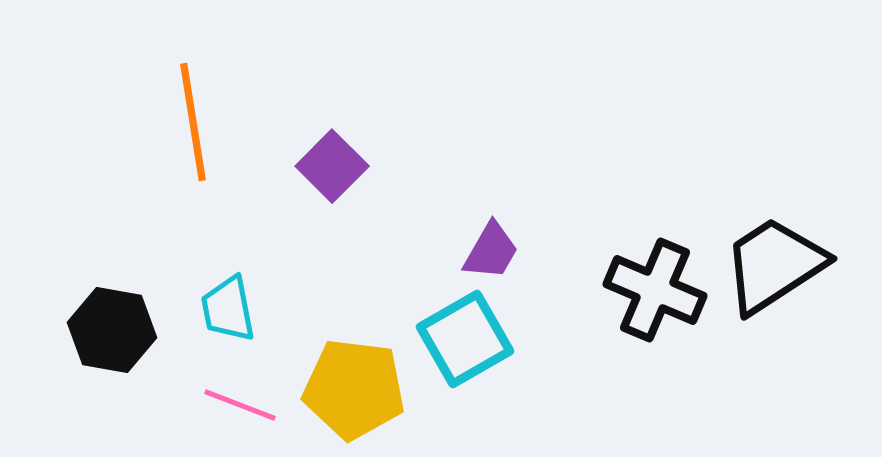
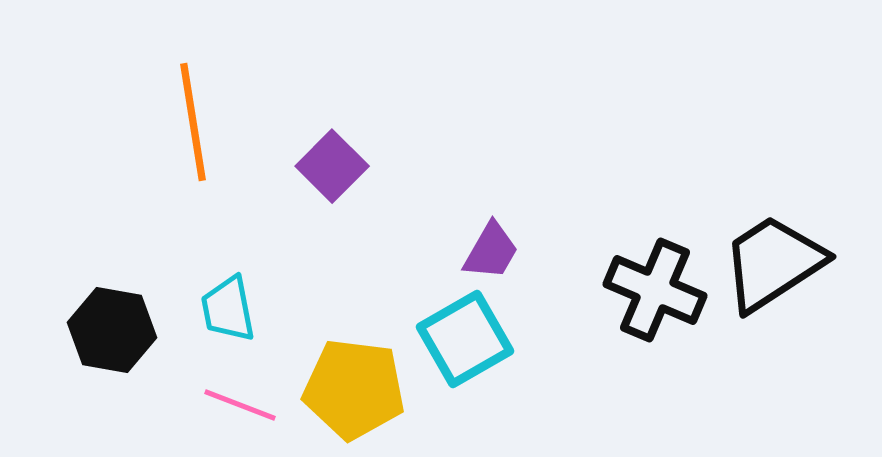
black trapezoid: moved 1 px left, 2 px up
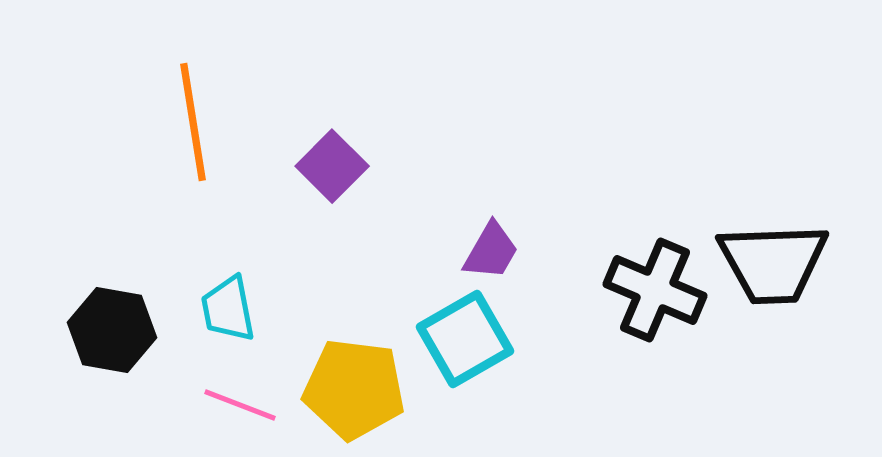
black trapezoid: rotated 149 degrees counterclockwise
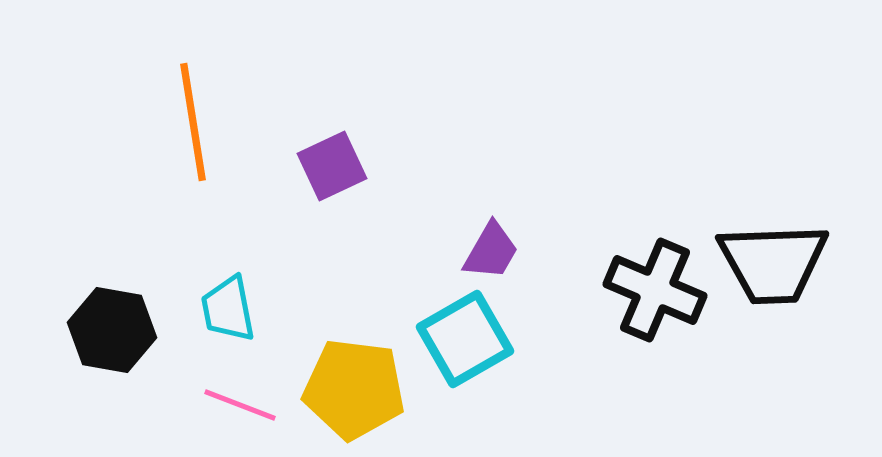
purple square: rotated 20 degrees clockwise
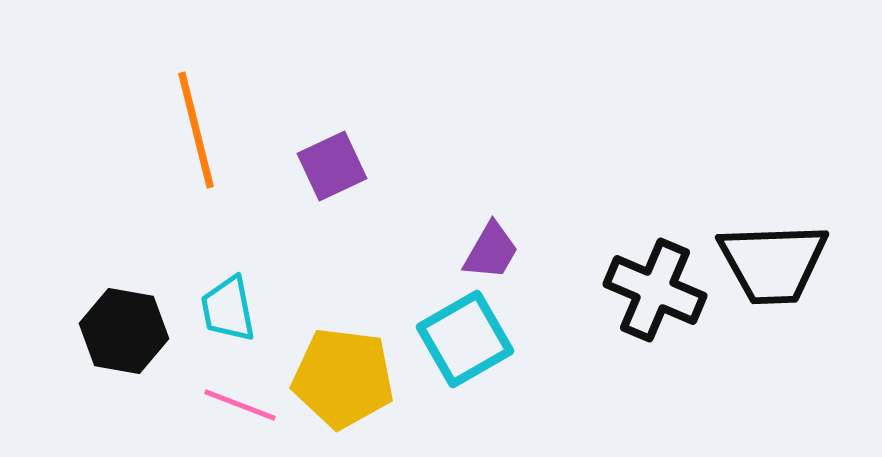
orange line: moved 3 px right, 8 px down; rotated 5 degrees counterclockwise
black hexagon: moved 12 px right, 1 px down
yellow pentagon: moved 11 px left, 11 px up
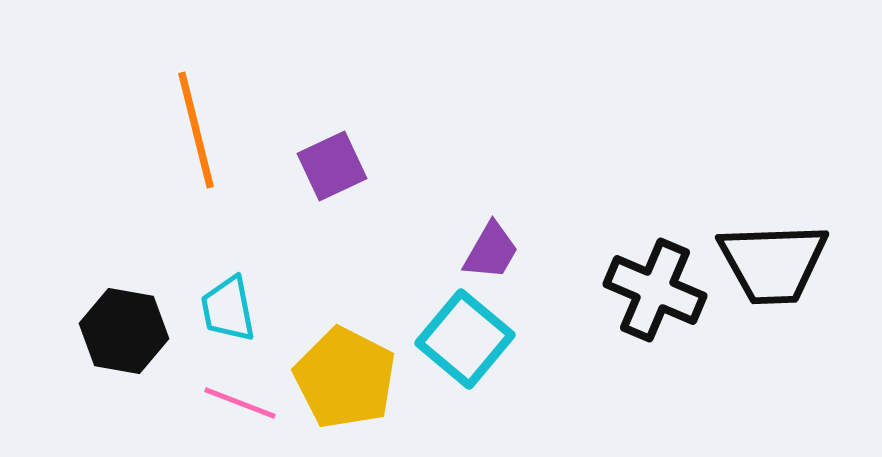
cyan square: rotated 20 degrees counterclockwise
yellow pentagon: moved 2 px right; rotated 20 degrees clockwise
pink line: moved 2 px up
